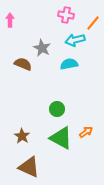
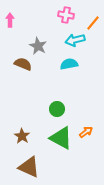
gray star: moved 4 px left, 2 px up
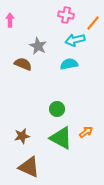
brown star: rotated 28 degrees clockwise
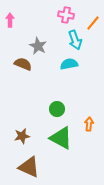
cyan arrow: rotated 96 degrees counterclockwise
orange arrow: moved 3 px right, 8 px up; rotated 48 degrees counterclockwise
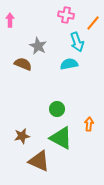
cyan arrow: moved 2 px right, 2 px down
brown triangle: moved 10 px right, 6 px up
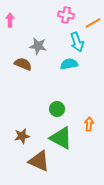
orange line: rotated 21 degrees clockwise
gray star: rotated 18 degrees counterclockwise
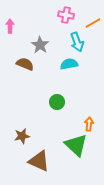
pink arrow: moved 6 px down
gray star: moved 2 px right, 1 px up; rotated 24 degrees clockwise
brown semicircle: moved 2 px right
green circle: moved 7 px up
green triangle: moved 15 px right, 7 px down; rotated 15 degrees clockwise
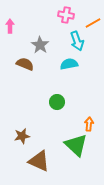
cyan arrow: moved 1 px up
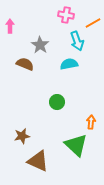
orange arrow: moved 2 px right, 2 px up
brown triangle: moved 1 px left
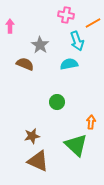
brown star: moved 10 px right
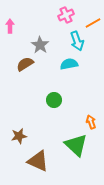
pink cross: rotated 35 degrees counterclockwise
brown semicircle: rotated 54 degrees counterclockwise
green circle: moved 3 px left, 2 px up
orange arrow: rotated 24 degrees counterclockwise
brown star: moved 13 px left
